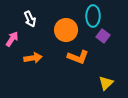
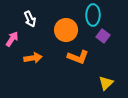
cyan ellipse: moved 1 px up
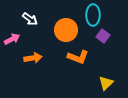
white arrow: rotated 28 degrees counterclockwise
pink arrow: rotated 28 degrees clockwise
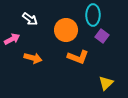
purple square: moved 1 px left
orange arrow: rotated 24 degrees clockwise
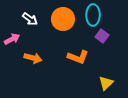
orange circle: moved 3 px left, 11 px up
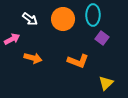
purple square: moved 2 px down
orange L-shape: moved 4 px down
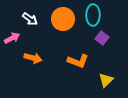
pink arrow: moved 1 px up
yellow triangle: moved 3 px up
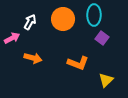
cyan ellipse: moved 1 px right
white arrow: moved 3 px down; rotated 98 degrees counterclockwise
orange L-shape: moved 2 px down
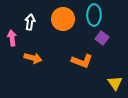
white arrow: rotated 21 degrees counterclockwise
pink arrow: rotated 70 degrees counterclockwise
orange L-shape: moved 4 px right, 2 px up
yellow triangle: moved 9 px right, 3 px down; rotated 21 degrees counterclockwise
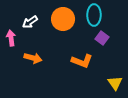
white arrow: rotated 133 degrees counterclockwise
pink arrow: moved 1 px left
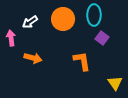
orange L-shape: rotated 120 degrees counterclockwise
